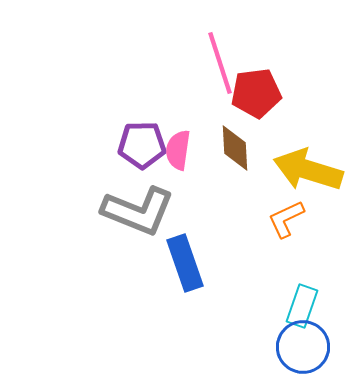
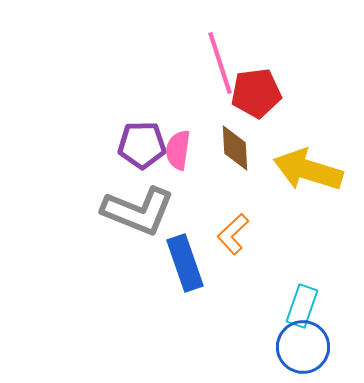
orange L-shape: moved 53 px left, 15 px down; rotated 18 degrees counterclockwise
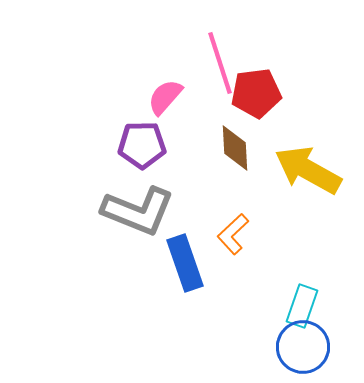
pink semicircle: moved 13 px left, 53 px up; rotated 33 degrees clockwise
yellow arrow: rotated 12 degrees clockwise
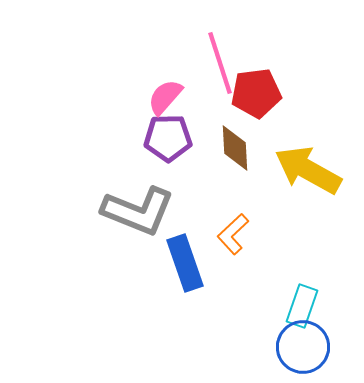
purple pentagon: moved 26 px right, 7 px up
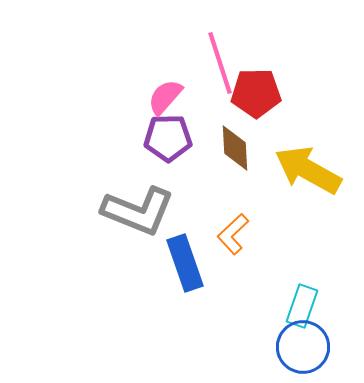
red pentagon: rotated 6 degrees clockwise
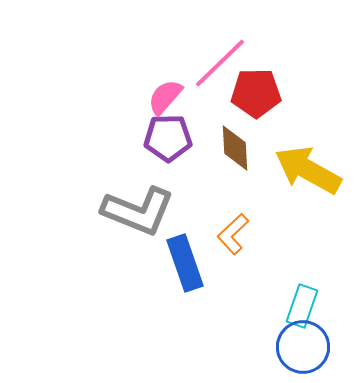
pink line: rotated 64 degrees clockwise
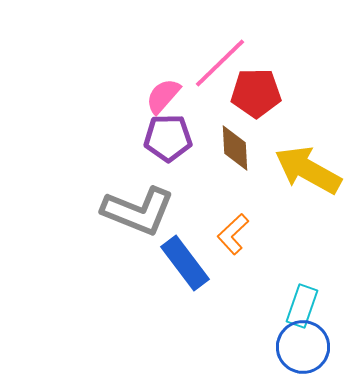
pink semicircle: moved 2 px left, 1 px up
blue rectangle: rotated 18 degrees counterclockwise
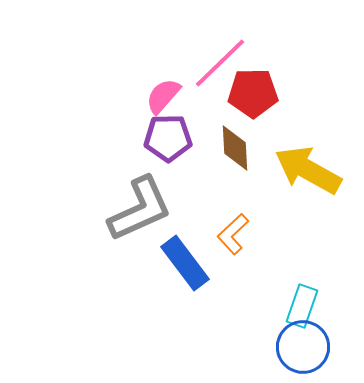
red pentagon: moved 3 px left
gray L-shape: moved 2 px right, 2 px up; rotated 46 degrees counterclockwise
